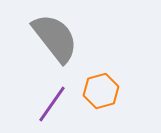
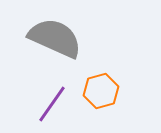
gray semicircle: rotated 28 degrees counterclockwise
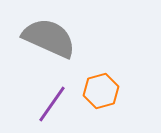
gray semicircle: moved 6 px left
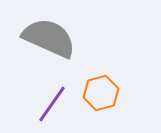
orange hexagon: moved 2 px down
